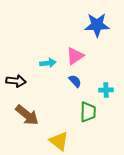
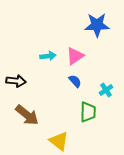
cyan arrow: moved 7 px up
cyan cross: rotated 32 degrees counterclockwise
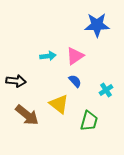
green trapezoid: moved 1 px right, 9 px down; rotated 15 degrees clockwise
yellow triangle: moved 37 px up
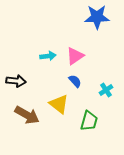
blue star: moved 8 px up
brown arrow: rotated 10 degrees counterclockwise
